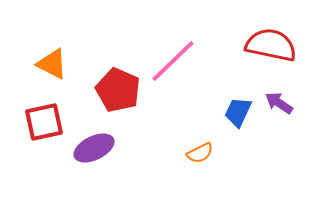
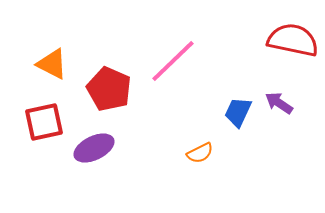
red semicircle: moved 22 px right, 5 px up
red pentagon: moved 9 px left, 1 px up
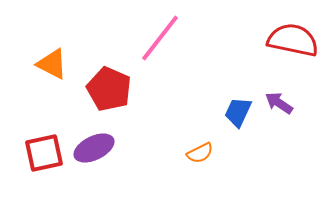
pink line: moved 13 px left, 23 px up; rotated 8 degrees counterclockwise
red square: moved 31 px down
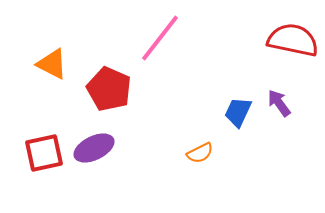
purple arrow: rotated 20 degrees clockwise
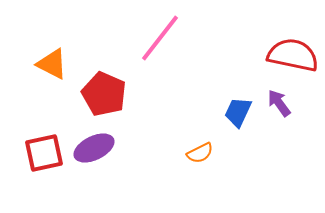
red semicircle: moved 15 px down
red pentagon: moved 5 px left, 5 px down
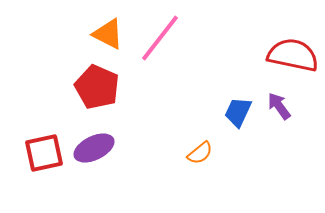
orange triangle: moved 56 px right, 30 px up
red pentagon: moved 7 px left, 7 px up
purple arrow: moved 3 px down
orange semicircle: rotated 12 degrees counterclockwise
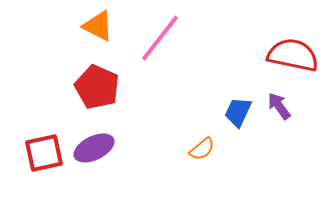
orange triangle: moved 10 px left, 8 px up
orange semicircle: moved 2 px right, 4 px up
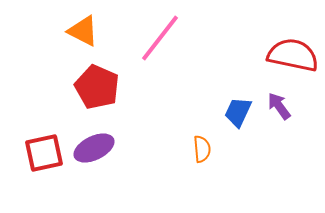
orange triangle: moved 15 px left, 5 px down
orange semicircle: rotated 56 degrees counterclockwise
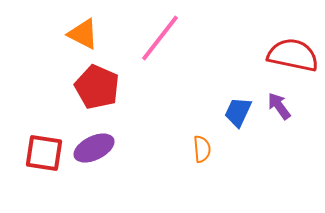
orange triangle: moved 3 px down
red square: rotated 21 degrees clockwise
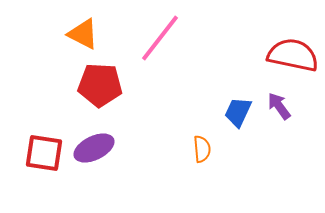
red pentagon: moved 3 px right, 2 px up; rotated 21 degrees counterclockwise
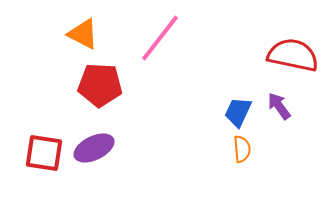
orange semicircle: moved 40 px right
